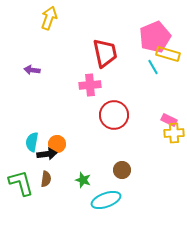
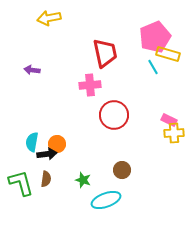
yellow arrow: rotated 120 degrees counterclockwise
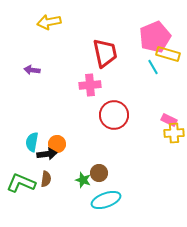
yellow arrow: moved 4 px down
brown circle: moved 23 px left, 3 px down
green L-shape: rotated 52 degrees counterclockwise
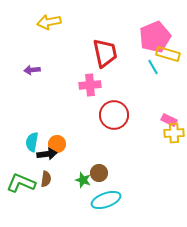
purple arrow: rotated 14 degrees counterclockwise
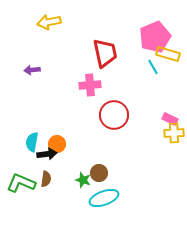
pink rectangle: moved 1 px right, 1 px up
cyan ellipse: moved 2 px left, 2 px up
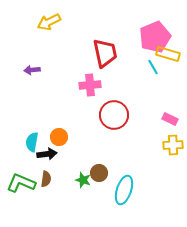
yellow arrow: rotated 15 degrees counterclockwise
yellow cross: moved 1 px left, 12 px down
orange circle: moved 2 px right, 7 px up
cyan ellipse: moved 20 px right, 8 px up; rotated 52 degrees counterclockwise
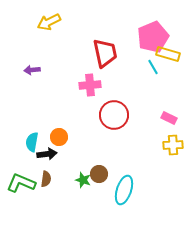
pink pentagon: moved 2 px left
pink rectangle: moved 1 px left, 1 px up
brown circle: moved 1 px down
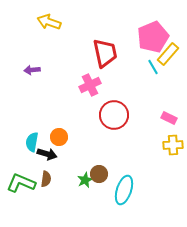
yellow arrow: rotated 45 degrees clockwise
yellow rectangle: rotated 65 degrees counterclockwise
pink cross: rotated 20 degrees counterclockwise
black arrow: rotated 24 degrees clockwise
green star: moved 2 px right; rotated 28 degrees clockwise
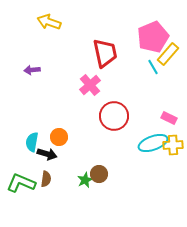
pink cross: rotated 15 degrees counterclockwise
red circle: moved 1 px down
cyan ellipse: moved 29 px right, 47 px up; rotated 52 degrees clockwise
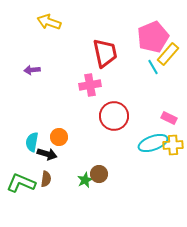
pink cross: rotated 30 degrees clockwise
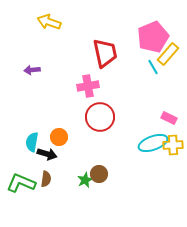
pink cross: moved 2 px left, 1 px down
red circle: moved 14 px left, 1 px down
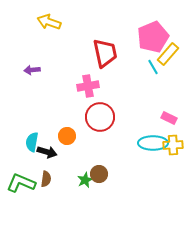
orange circle: moved 8 px right, 1 px up
cyan ellipse: rotated 20 degrees clockwise
black arrow: moved 2 px up
